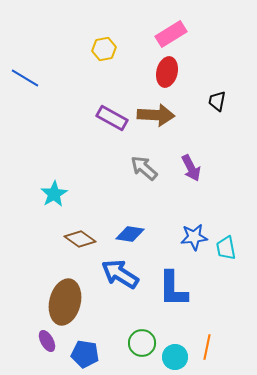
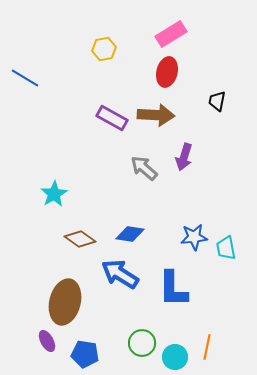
purple arrow: moved 7 px left, 11 px up; rotated 44 degrees clockwise
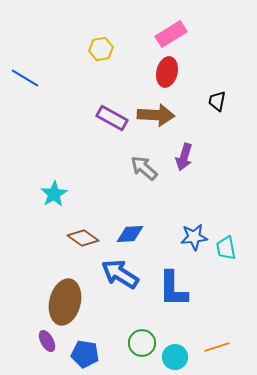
yellow hexagon: moved 3 px left
blue diamond: rotated 12 degrees counterclockwise
brown diamond: moved 3 px right, 1 px up
orange line: moved 10 px right; rotated 60 degrees clockwise
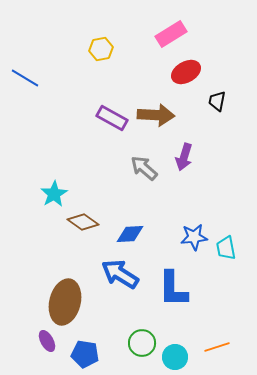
red ellipse: moved 19 px right; rotated 48 degrees clockwise
brown diamond: moved 16 px up
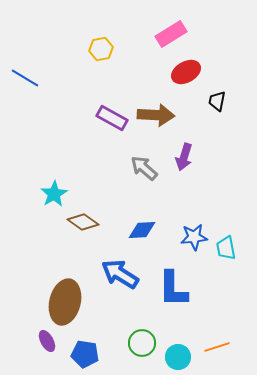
blue diamond: moved 12 px right, 4 px up
cyan circle: moved 3 px right
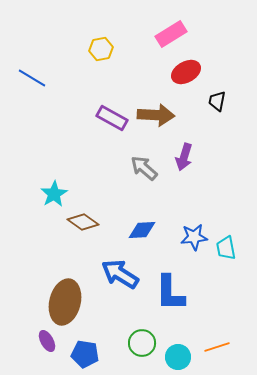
blue line: moved 7 px right
blue L-shape: moved 3 px left, 4 px down
